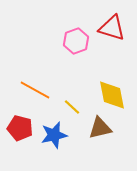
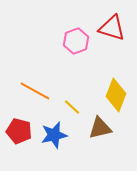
orange line: moved 1 px down
yellow diamond: moved 4 px right; rotated 32 degrees clockwise
red pentagon: moved 1 px left, 3 px down
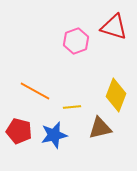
red triangle: moved 2 px right, 1 px up
yellow line: rotated 48 degrees counterclockwise
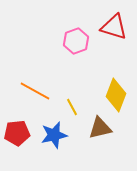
yellow line: rotated 66 degrees clockwise
red pentagon: moved 2 px left, 2 px down; rotated 20 degrees counterclockwise
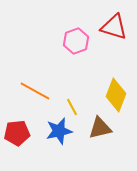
blue star: moved 5 px right, 4 px up
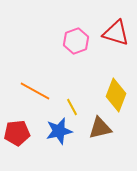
red triangle: moved 2 px right, 6 px down
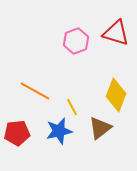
brown triangle: rotated 25 degrees counterclockwise
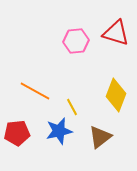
pink hexagon: rotated 15 degrees clockwise
brown triangle: moved 9 px down
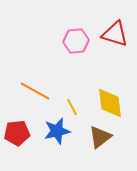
red triangle: moved 1 px left, 1 px down
yellow diamond: moved 6 px left, 8 px down; rotated 28 degrees counterclockwise
blue star: moved 2 px left
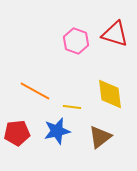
pink hexagon: rotated 25 degrees clockwise
yellow diamond: moved 9 px up
yellow line: rotated 54 degrees counterclockwise
